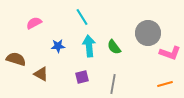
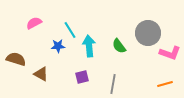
cyan line: moved 12 px left, 13 px down
green semicircle: moved 5 px right, 1 px up
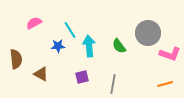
pink L-shape: moved 1 px down
brown semicircle: rotated 66 degrees clockwise
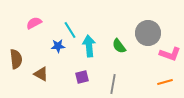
orange line: moved 2 px up
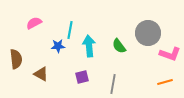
cyan line: rotated 42 degrees clockwise
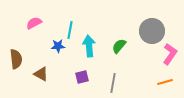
gray circle: moved 4 px right, 2 px up
green semicircle: rotated 77 degrees clockwise
pink L-shape: rotated 75 degrees counterclockwise
gray line: moved 1 px up
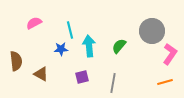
cyan line: rotated 24 degrees counterclockwise
blue star: moved 3 px right, 3 px down
brown semicircle: moved 2 px down
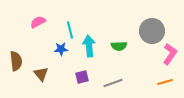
pink semicircle: moved 4 px right, 1 px up
green semicircle: rotated 133 degrees counterclockwise
brown triangle: rotated 21 degrees clockwise
gray line: rotated 60 degrees clockwise
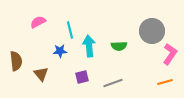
blue star: moved 1 px left, 2 px down
